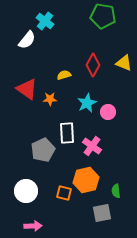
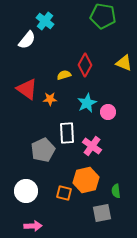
red diamond: moved 8 px left
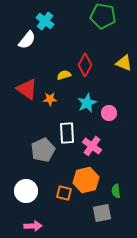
pink circle: moved 1 px right, 1 px down
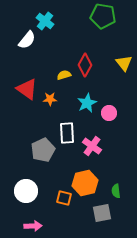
yellow triangle: rotated 30 degrees clockwise
orange hexagon: moved 1 px left, 3 px down
orange square: moved 5 px down
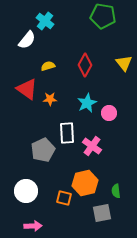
yellow semicircle: moved 16 px left, 9 px up
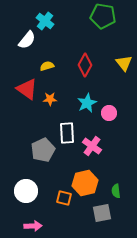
yellow semicircle: moved 1 px left
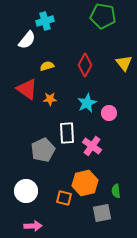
cyan cross: rotated 36 degrees clockwise
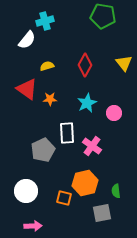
pink circle: moved 5 px right
